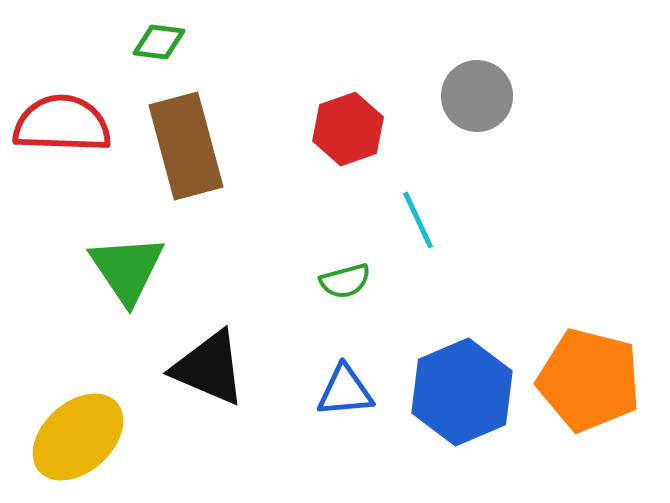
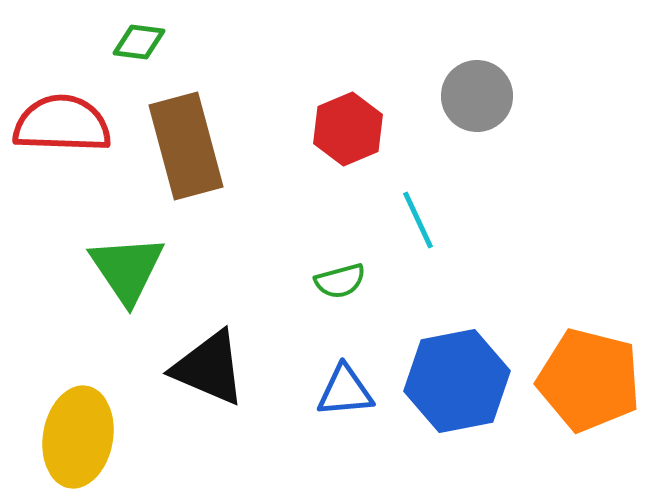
green diamond: moved 20 px left
red hexagon: rotated 4 degrees counterclockwise
green semicircle: moved 5 px left
blue hexagon: moved 5 px left, 11 px up; rotated 12 degrees clockwise
yellow ellipse: rotated 38 degrees counterclockwise
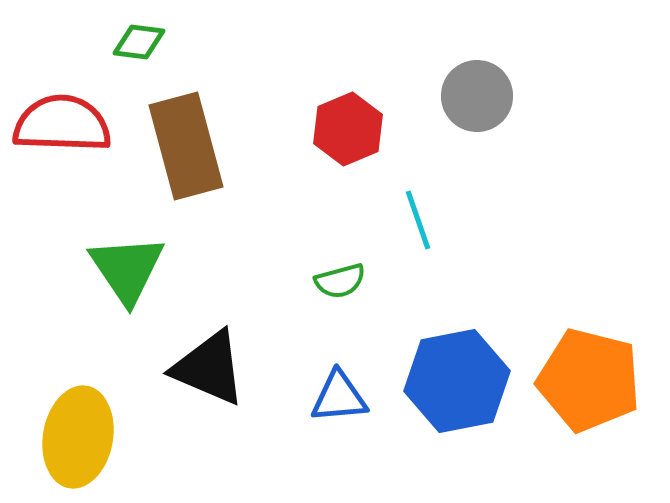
cyan line: rotated 6 degrees clockwise
blue triangle: moved 6 px left, 6 px down
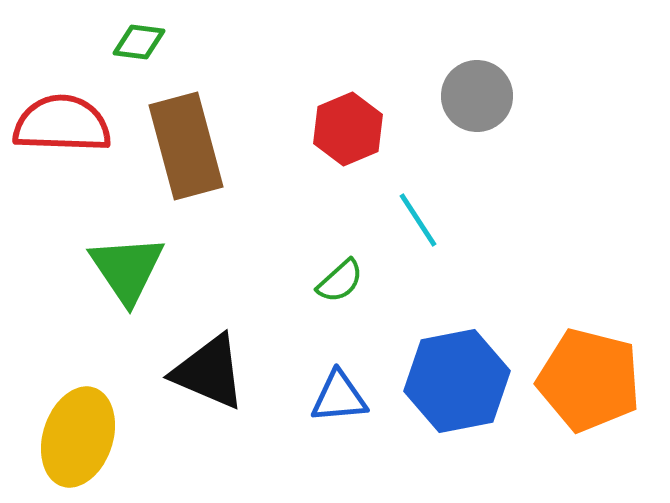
cyan line: rotated 14 degrees counterclockwise
green semicircle: rotated 27 degrees counterclockwise
black triangle: moved 4 px down
yellow ellipse: rotated 8 degrees clockwise
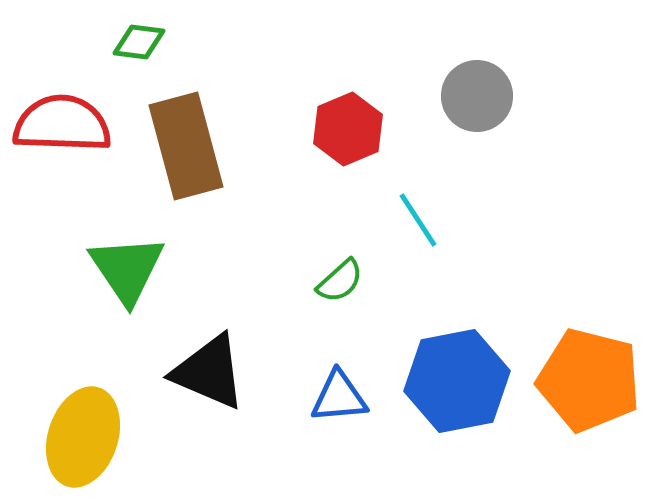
yellow ellipse: moved 5 px right
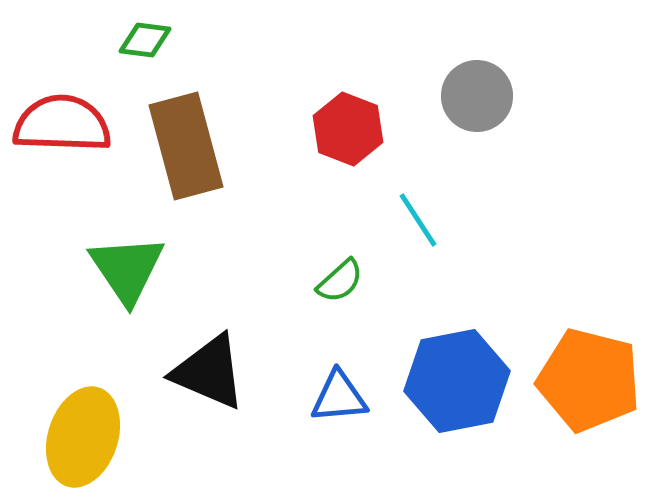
green diamond: moved 6 px right, 2 px up
red hexagon: rotated 16 degrees counterclockwise
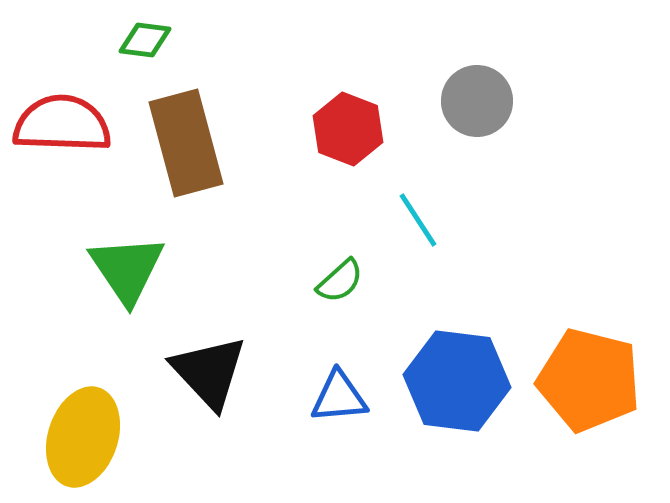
gray circle: moved 5 px down
brown rectangle: moved 3 px up
black triangle: rotated 24 degrees clockwise
blue hexagon: rotated 18 degrees clockwise
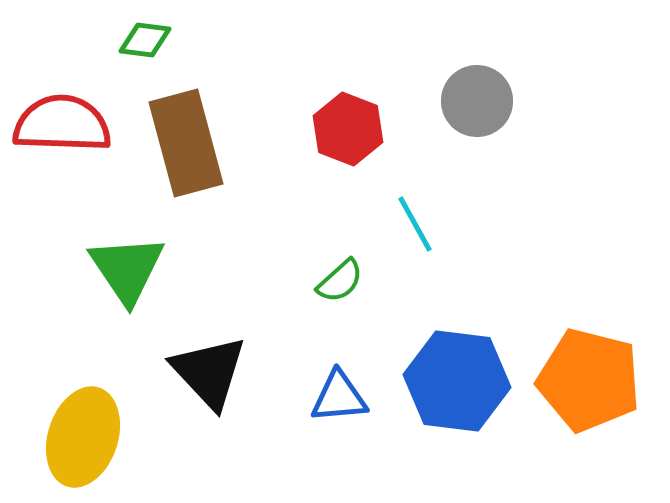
cyan line: moved 3 px left, 4 px down; rotated 4 degrees clockwise
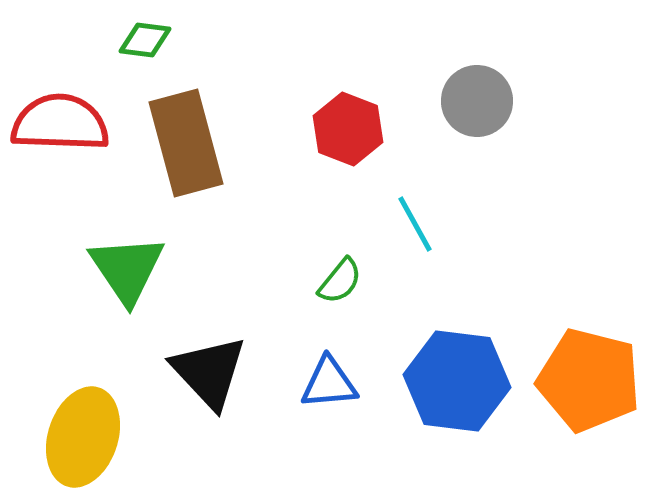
red semicircle: moved 2 px left, 1 px up
green semicircle: rotated 9 degrees counterclockwise
blue triangle: moved 10 px left, 14 px up
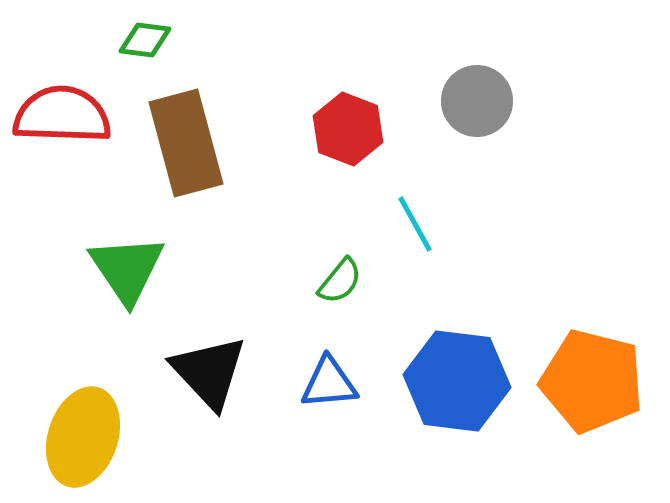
red semicircle: moved 2 px right, 8 px up
orange pentagon: moved 3 px right, 1 px down
